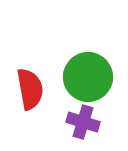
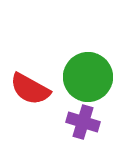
red semicircle: rotated 129 degrees clockwise
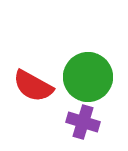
red semicircle: moved 3 px right, 3 px up
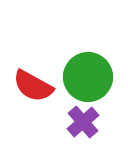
purple cross: rotated 32 degrees clockwise
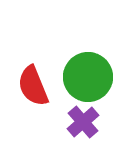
red semicircle: rotated 39 degrees clockwise
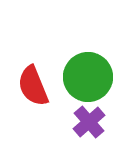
purple cross: moved 6 px right
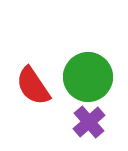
red semicircle: rotated 12 degrees counterclockwise
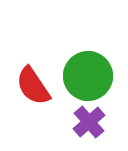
green circle: moved 1 px up
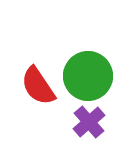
red semicircle: moved 5 px right
